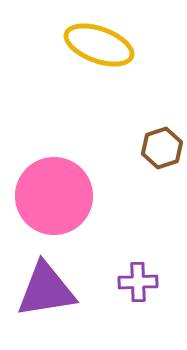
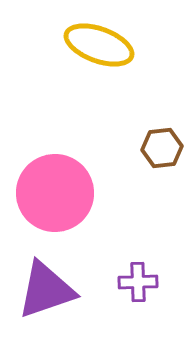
brown hexagon: rotated 12 degrees clockwise
pink circle: moved 1 px right, 3 px up
purple triangle: rotated 10 degrees counterclockwise
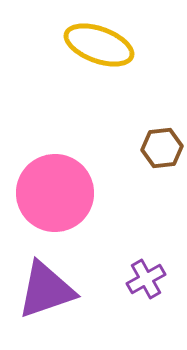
purple cross: moved 8 px right, 3 px up; rotated 27 degrees counterclockwise
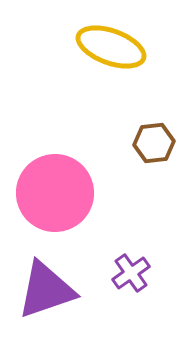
yellow ellipse: moved 12 px right, 2 px down
brown hexagon: moved 8 px left, 5 px up
purple cross: moved 15 px left, 6 px up; rotated 6 degrees counterclockwise
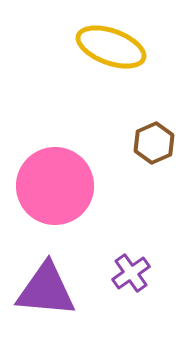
brown hexagon: rotated 18 degrees counterclockwise
pink circle: moved 7 px up
purple triangle: rotated 24 degrees clockwise
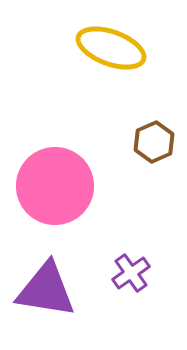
yellow ellipse: moved 1 px down
brown hexagon: moved 1 px up
purple triangle: rotated 4 degrees clockwise
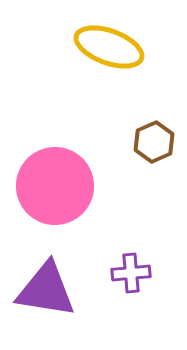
yellow ellipse: moved 2 px left, 1 px up
purple cross: rotated 30 degrees clockwise
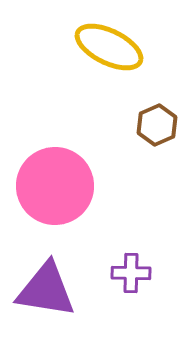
yellow ellipse: rotated 6 degrees clockwise
brown hexagon: moved 3 px right, 17 px up
purple cross: rotated 6 degrees clockwise
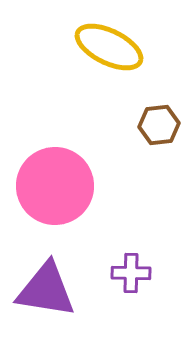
brown hexagon: moved 2 px right; rotated 18 degrees clockwise
